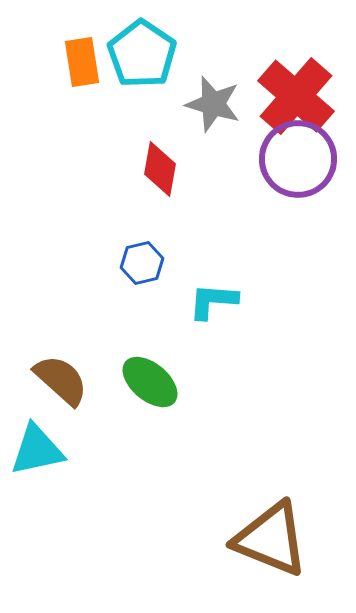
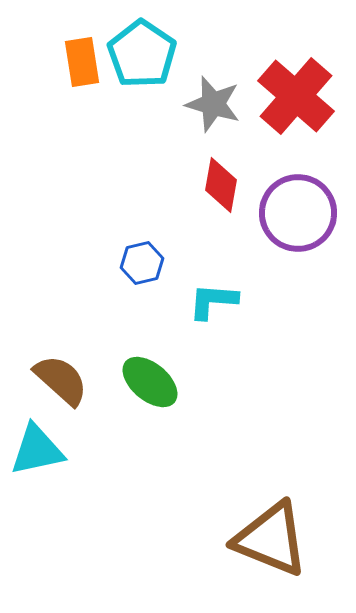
purple circle: moved 54 px down
red diamond: moved 61 px right, 16 px down
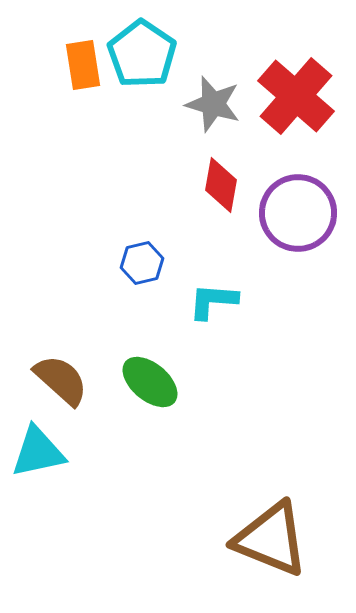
orange rectangle: moved 1 px right, 3 px down
cyan triangle: moved 1 px right, 2 px down
